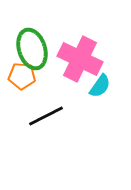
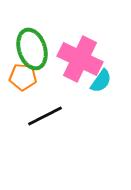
orange pentagon: moved 1 px right, 1 px down
cyan semicircle: moved 1 px right, 5 px up
black line: moved 1 px left
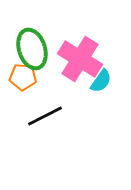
pink cross: rotated 6 degrees clockwise
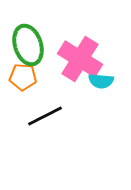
green ellipse: moved 4 px left, 4 px up
cyan semicircle: rotated 60 degrees clockwise
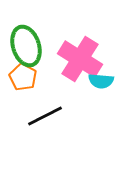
green ellipse: moved 2 px left, 1 px down
orange pentagon: rotated 24 degrees clockwise
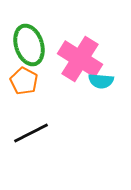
green ellipse: moved 3 px right, 1 px up
orange pentagon: moved 1 px right, 4 px down
black line: moved 14 px left, 17 px down
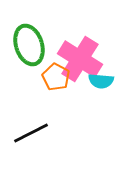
orange pentagon: moved 32 px right, 4 px up
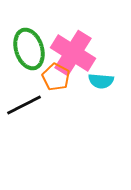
green ellipse: moved 4 px down
pink cross: moved 7 px left, 6 px up
black line: moved 7 px left, 28 px up
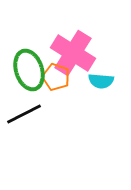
green ellipse: moved 21 px down
orange pentagon: rotated 8 degrees counterclockwise
black line: moved 9 px down
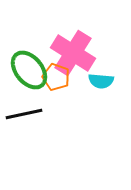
green ellipse: rotated 21 degrees counterclockwise
black line: rotated 15 degrees clockwise
